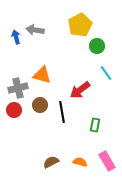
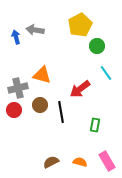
red arrow: moved 1 px up
black line: moved 1 px left
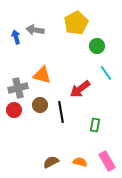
yellow pentagon: moved 4 px left, 2 px up
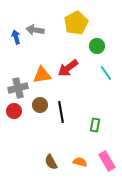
orange triangle: rotated 24 degrees counterclockwise
red arrow: moved 12 px left, 21 px up
red circle: moved 1 px down
brown semicircle: rotated 91 degrees counterclockwise
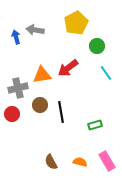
red circle: moved 2 px left, 3 px down
green rectangle: rotated 64 degrees clockwise
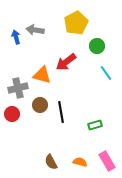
red arrow: moved 2 px left, 6 px up
orange triangle: rotated 24 degrees clockwise
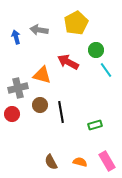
gray arrow: moved 4 px right
green circle: moved 1 px left, 4 px down
red arrow: moved 2 px right; rotated 65 degrees clockwise
cyan line: moved 3 px up
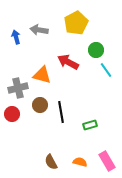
green rectangle: moved 5 px left
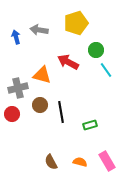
yellow pentagon: rotated 10 degrees clockwise
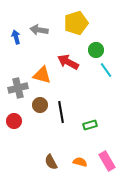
red circle: moved 2 px right, 7 px down
